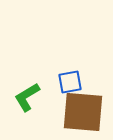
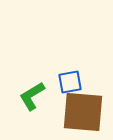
green L-shape: moved 5 px right, 1 px up
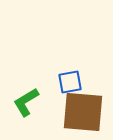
green L-shape: moved 6 px left, 6 px down
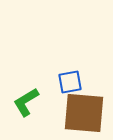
brown square: moved 1 px right, 1 px down
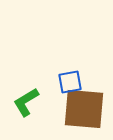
brown square: moved 4 px up
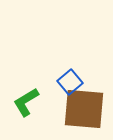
blue square: rotated 30 degrees counterclockwise
